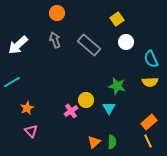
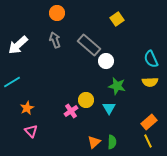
white circle: moved 20 px left, 19 px down
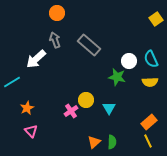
yellow square: moved 39 px right
white arrow: moved 18 px right, 14 px down
white circle: moved 23 px right
green star: moved 9 px up
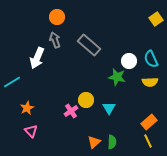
orange circle: moved 4 px down
white arrow: moved 1 px right, 1 px up; rotated 25 degrees counterclockwise
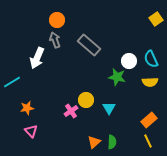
orange circle: moved 3 px down
orange star: rotated 16 degrees clockwise
orange rectangle: moved 2 px up
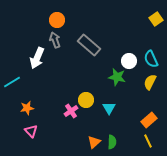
yellow semicircle: rotated 119 degrees clockwise
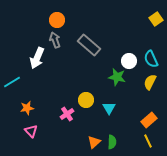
pink cross: moved 4 px left, 3 px down
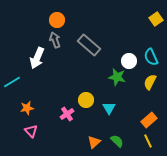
cyan semicircle: moved 2 px up
green semicircle: moved 5 px right, 1 px up; rotated 48 degrees counterclockwise
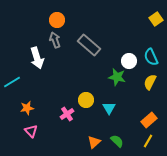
white arrow: rotated 40 degrees counterclockwise
yellow line: rotated 56 degrees clockwise
